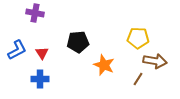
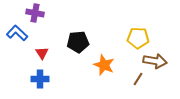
blue L-shape: moved 17 px up; rotated 110 degrees counterclockwise
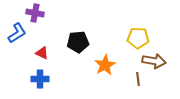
blue L-shape: rotated 105 degrees clockwise
red triangle: rotated 32 degrees counterclockwise
brown arrow: moved 1 px left
orange star: moved 1 px right; rotated 20 degrees clockwise
brown line: rotated 40 degrees counterclockwise
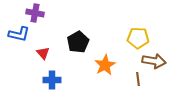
blue L-shape: moved 2 px right, 1 px down; rotated 45 degrees clockwise
black pentagon: rotated 25 degrees counterclockwise
red triangle: moved 1 px right; rotated 24 degrees clockwise
blue cross: moved 12 px right, 1 px down
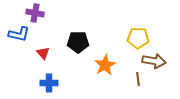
black pentagon: rotated 30 degrees clockwise
blue cross: moved 3 px left, 3 px down
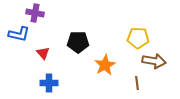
brown line: moved 1 px left, 4 px down
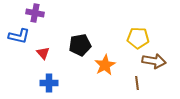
blue L-shape: moved 2 px down
black pentagon: moved 2 px right, 3 px down; rotated 10 degrees counterclockwise
